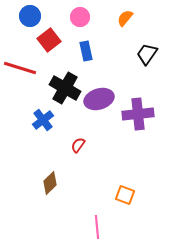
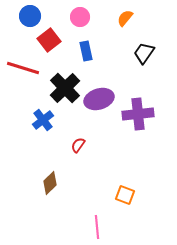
black trapezoid: moved 3 px left, 1 px up
red line: moved 3 px right
black cross: rotated 16 degrees clockwise
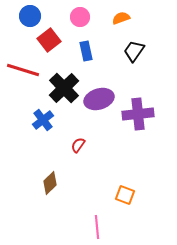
orange semicircle: moved 4 px left; rotated 30 degrees clockwise
black trapezoid: moved 10 px left, 2 px up
red line: moved 2 px down
black cross: moved 1 px left
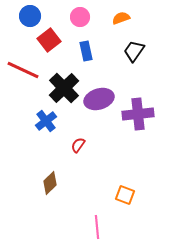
red line: rotated 8 degrees clockwise
blue cross: moved 3 px right, 1 px down
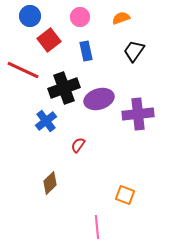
black cross: rotated 24 degrees clockwise
